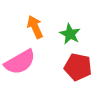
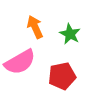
red pentagon: moved 16 px left, 9 px down; rotated 24 degrees counterclockwise
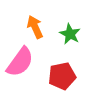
pink semicircle: rotated 24 degrees counterclockwise
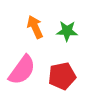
green star: moved 3 px left, 3 px up; rotated 25 degrees counterclockwise
pink semicircle: moved 2 px right, 8 px down
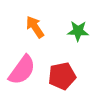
orange arrow: rotated 10 degrees counterclockwise
green star: moved 11 px right
